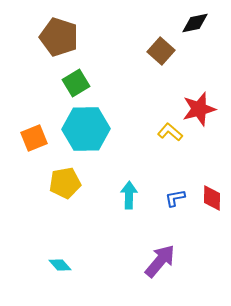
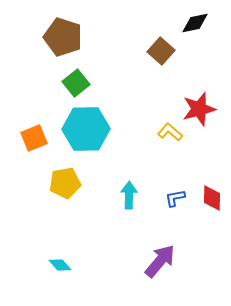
brown pentagon: moved 4 px right
green square: rotated 8 degrees counterclockwise
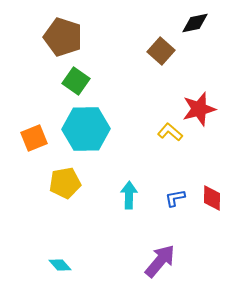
green square: moved 2 px up; rotated 16 degrees counterclockwise
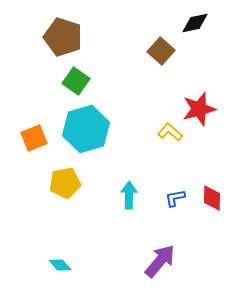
cyan hexagon: rotated 15 degrees counterclockwise
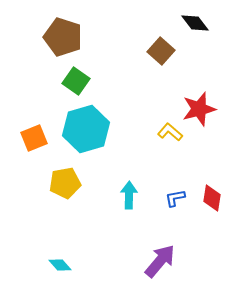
black diamond: rotated 64 degrees clockwise
red diamond: rotated 8 degrees clockwise
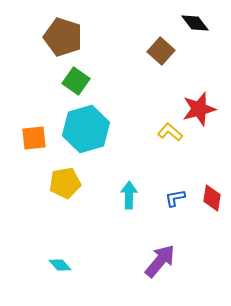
orange square: rotated 16 degrees clockwise
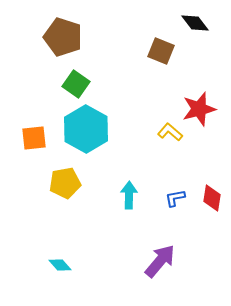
brown square: rotated 20 degrees counterclockwise
green square: moved 3 px down
cyan hexagon: rotated 15 degrees counterclockwise
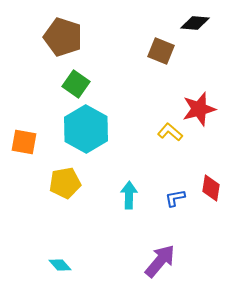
black diamond: rotated 48 degrees counterclockwise
orange square: moved 10 px left, 4 px down; rotated 16 degrees clockwise
red diamond: moved 1 px left, 10 px up
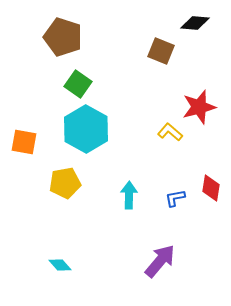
green square: moved 2 px right
red star: moved 2 px up
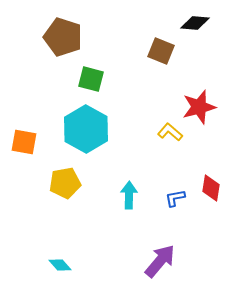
green square: moved 13 px right, 5 px up; rotated 20 degrees counterclockwise
